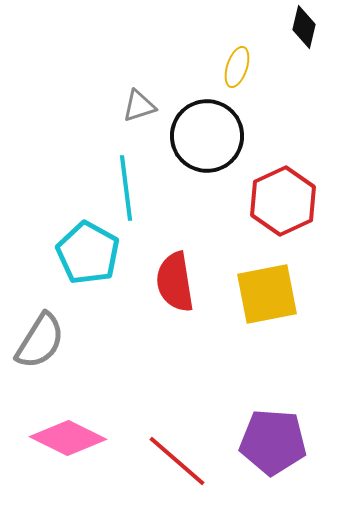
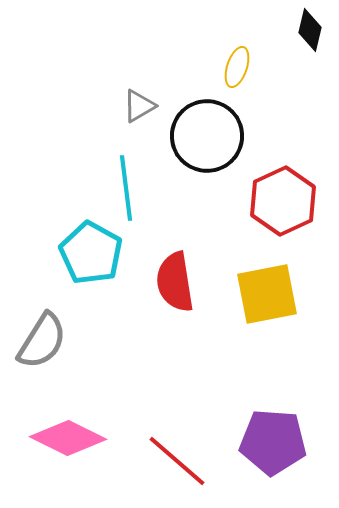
black diamond: moved 6 px right, 3 px down
gray triangle: rotated 12 degrees counterclockwise
cyan pentagon: moved 3 px right
gray semicircle: moved 2 px right
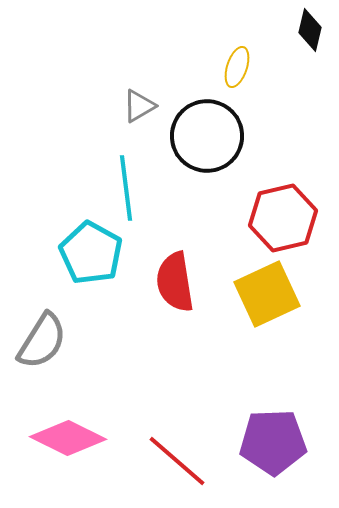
red hexagon: moved 17 px down; rotated 12 degrees clockwise
yellow square: rotated 14 degrees counterclockwise
purple pentagon: rotated 6 degrees counterclockwise
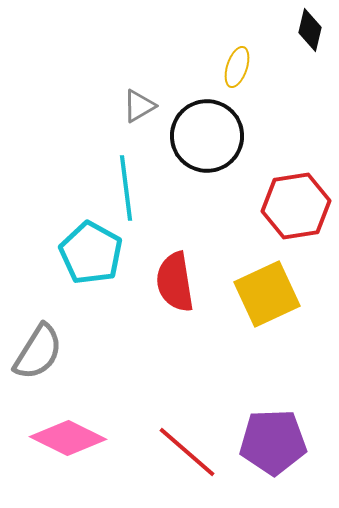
red hexagon: moved 13 px right, 12 px up; rotated 4 degrees clockwise
gray semicircle: moved 4 px left, 11 px down
red line: moved 10 px right, 9 px up
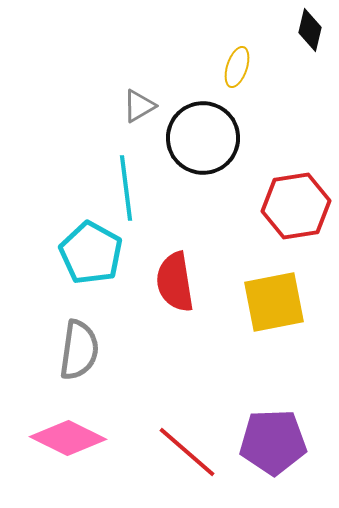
black circle: moved 4 px left, 2 px down
yellow square: moved 7 px right, 8 px down; rotated 14 degrees clockwise
gray semicircle: moved 41 px right, 2 px up; rotated 24 degrees counterclockwise
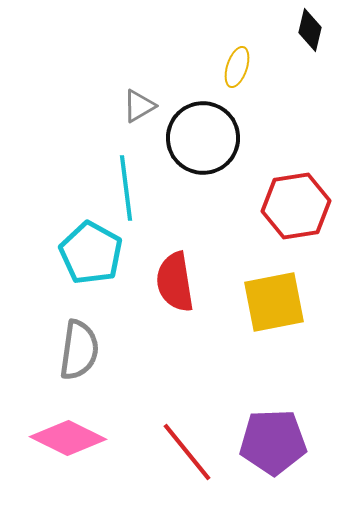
red line: rotated 10 degrees clockwise
